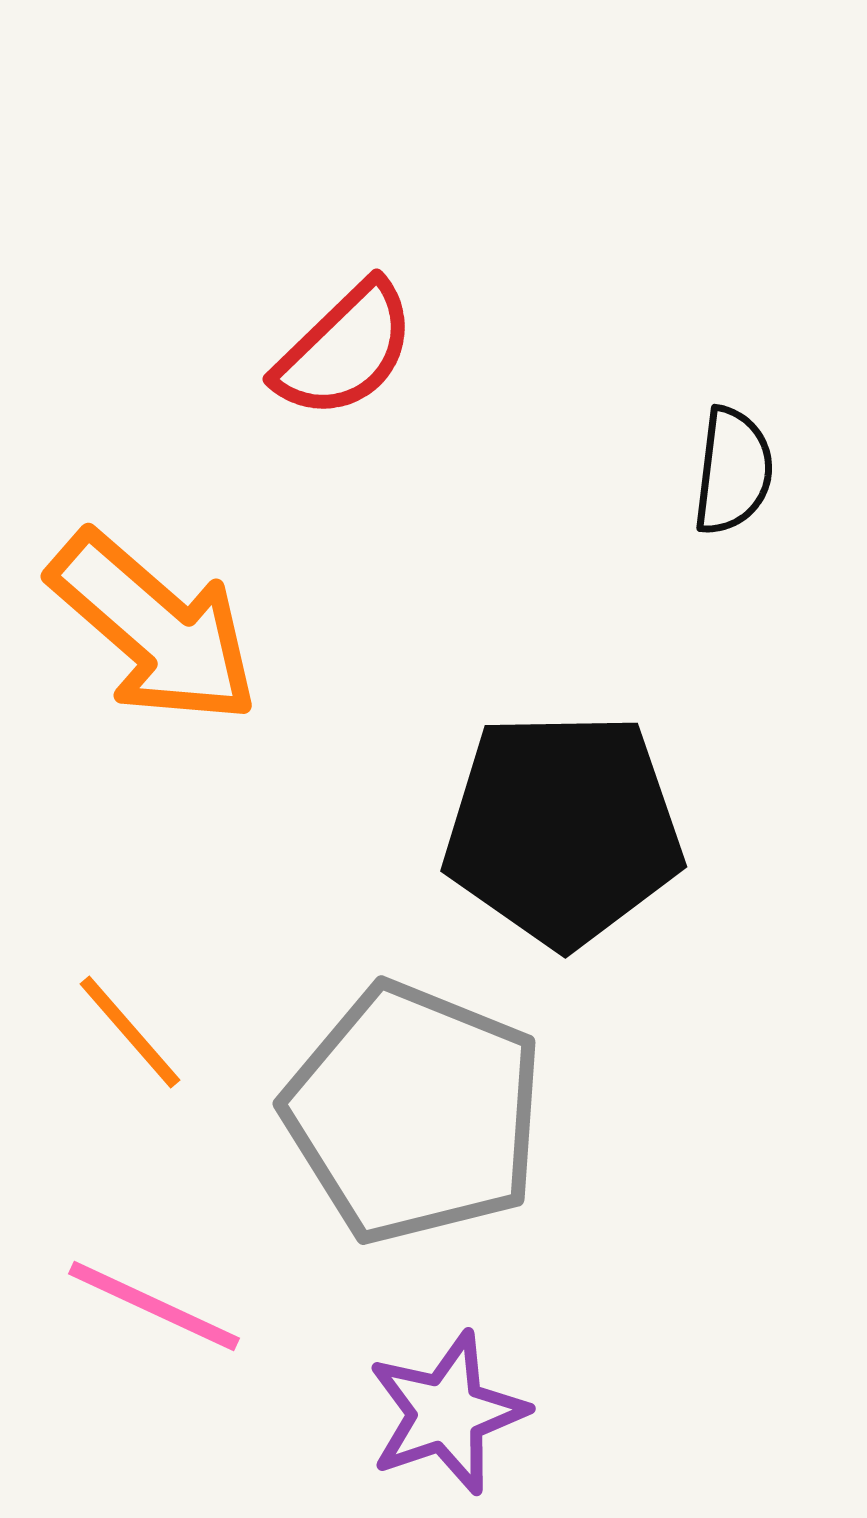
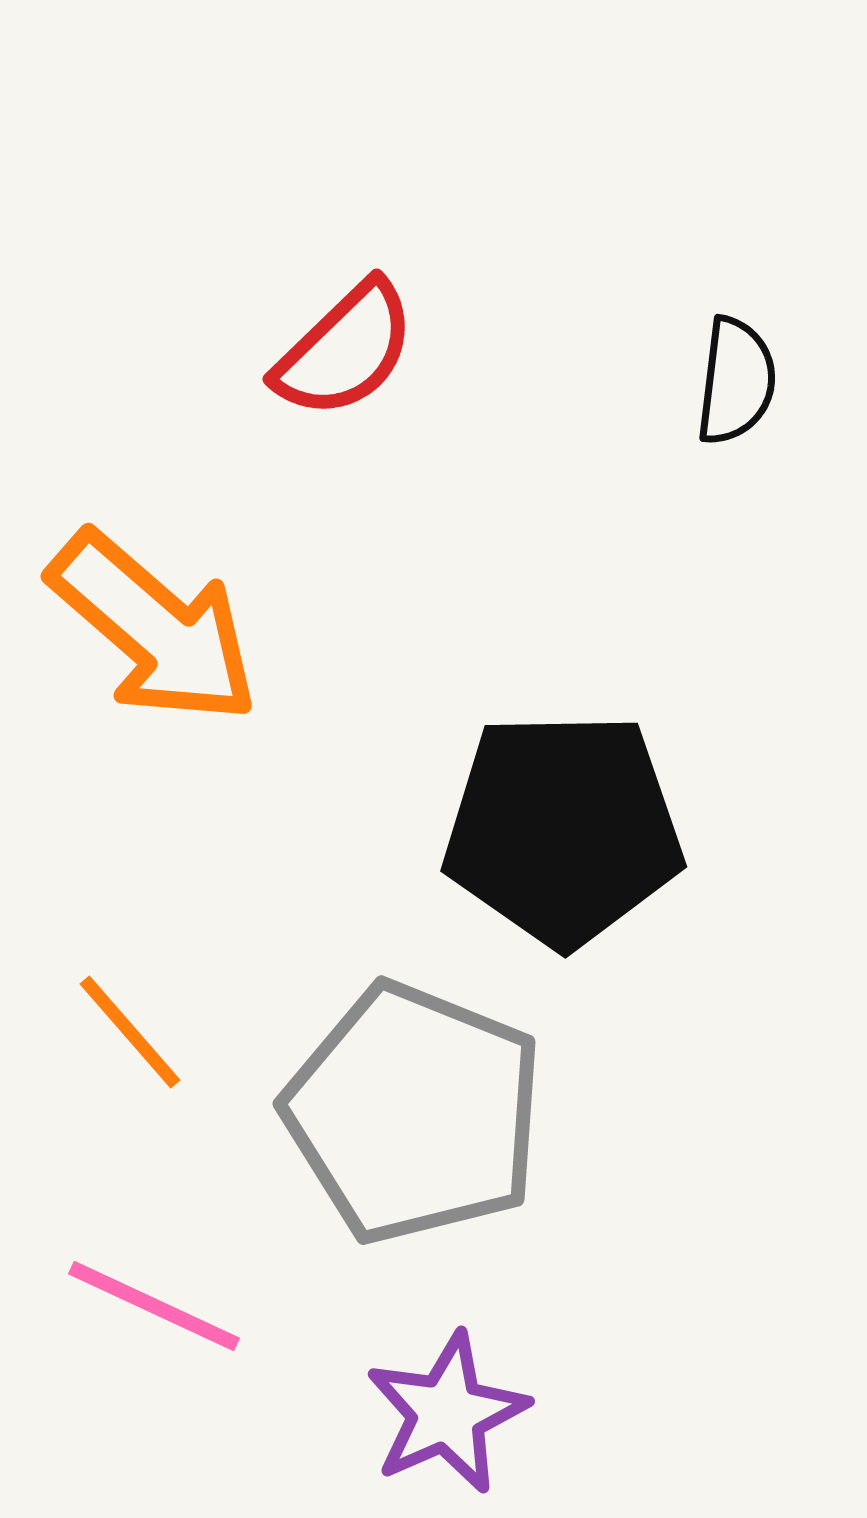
black semicircle: moved 3 px right, 90 px up
purple star: rotated 5 degrees counterclockwise
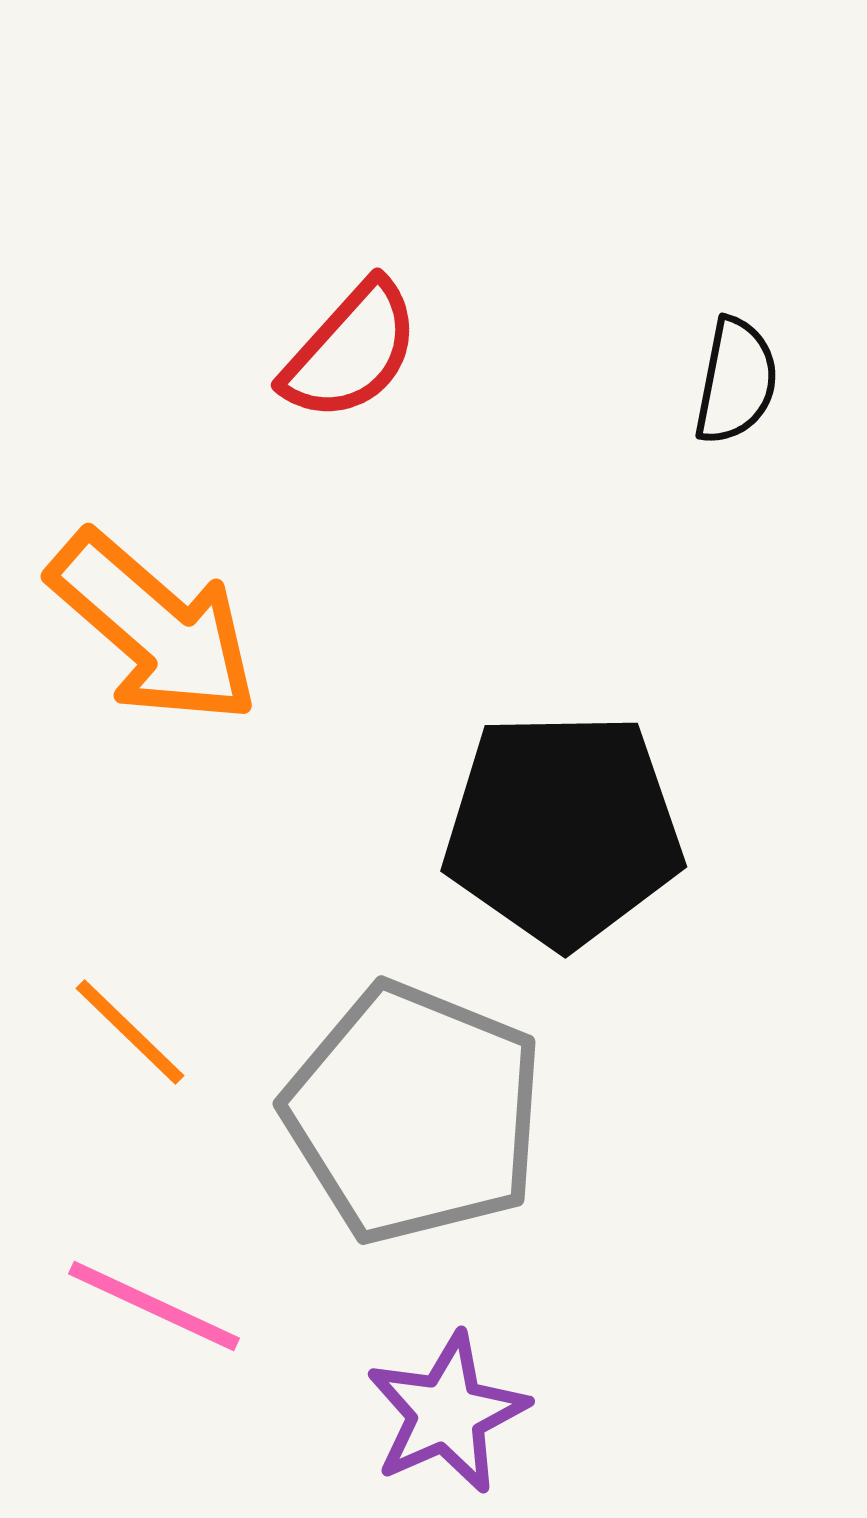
red semicircle: moved 6 px right, 1 px down; rotated 4 degrees counterclockwise
black semicircle: rotated 4 degrees clockwise
orange line: rotated 5 degrees counterclockwise
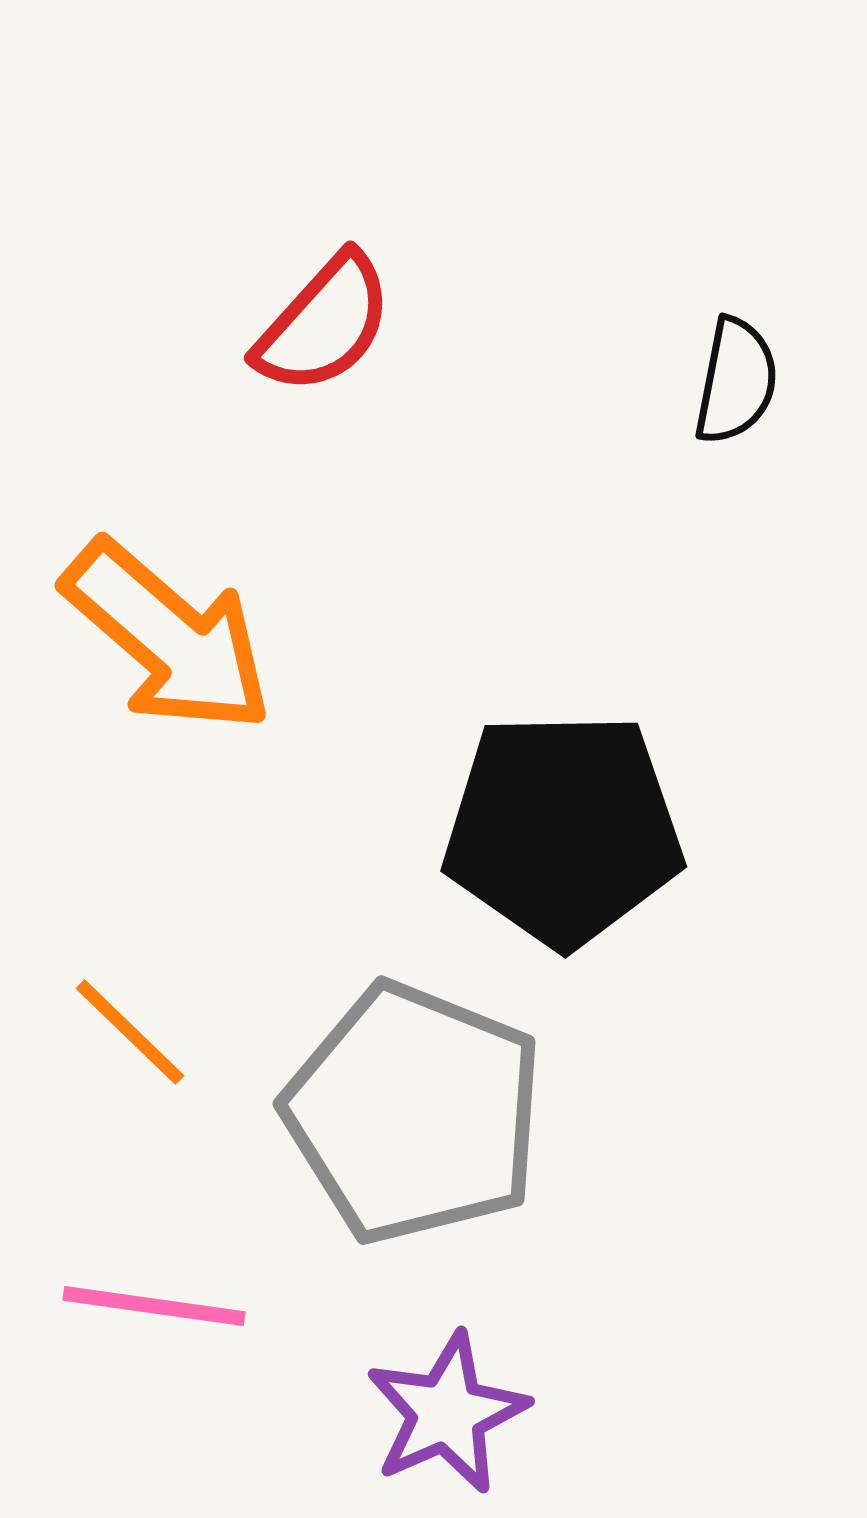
red semicircle: moved 27 px left, 27 px up
orange arrow: moved 14 px right, 9 px down
pink line: rotated 17 degrees counterclockwise
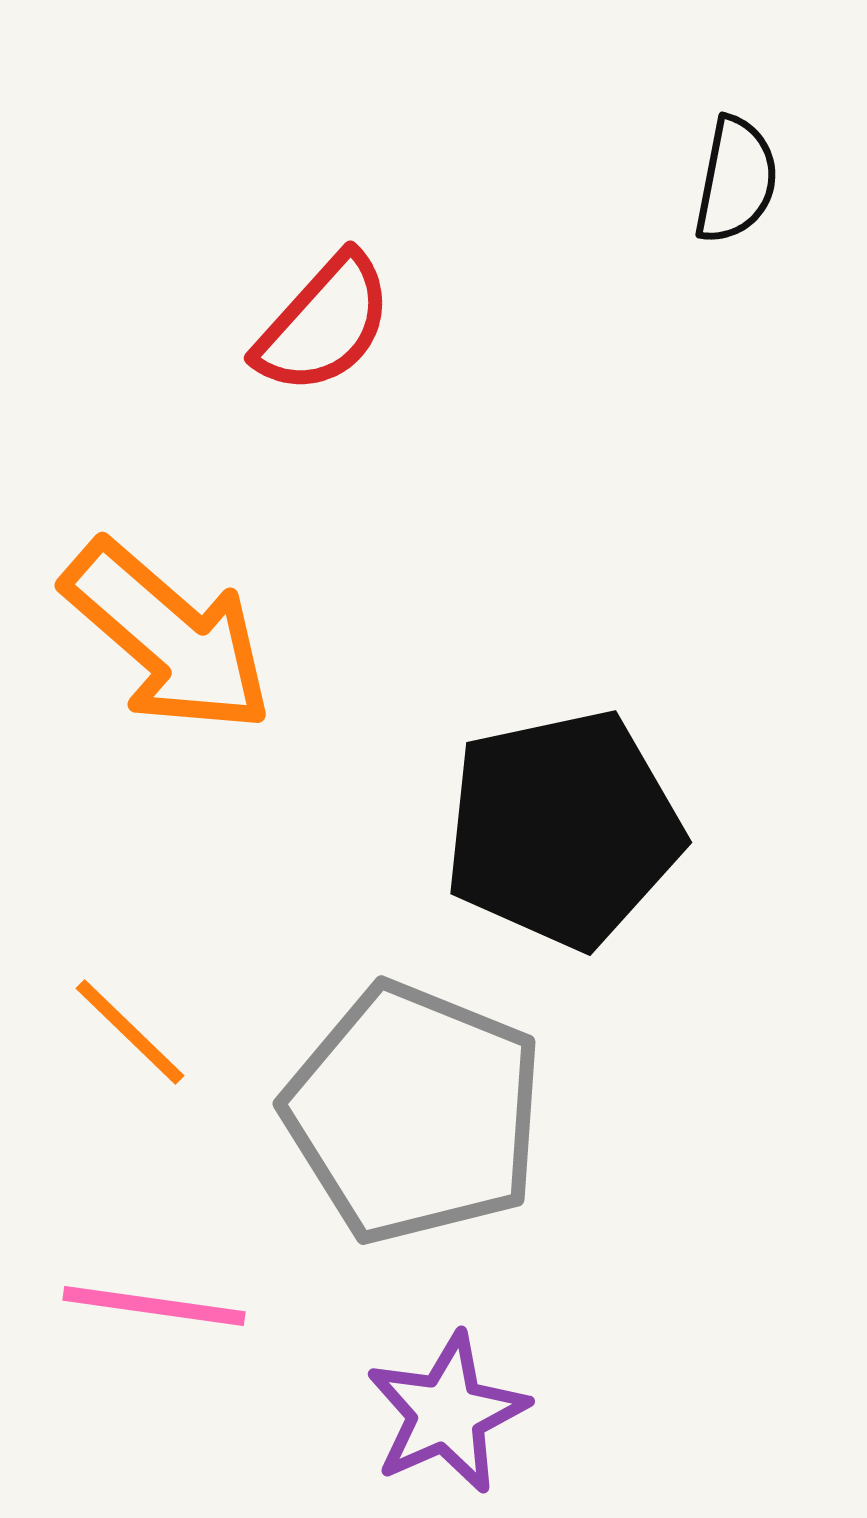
black semicircle: moved 201 px up
black pentagon: rotated 11 degrees counterclockwise
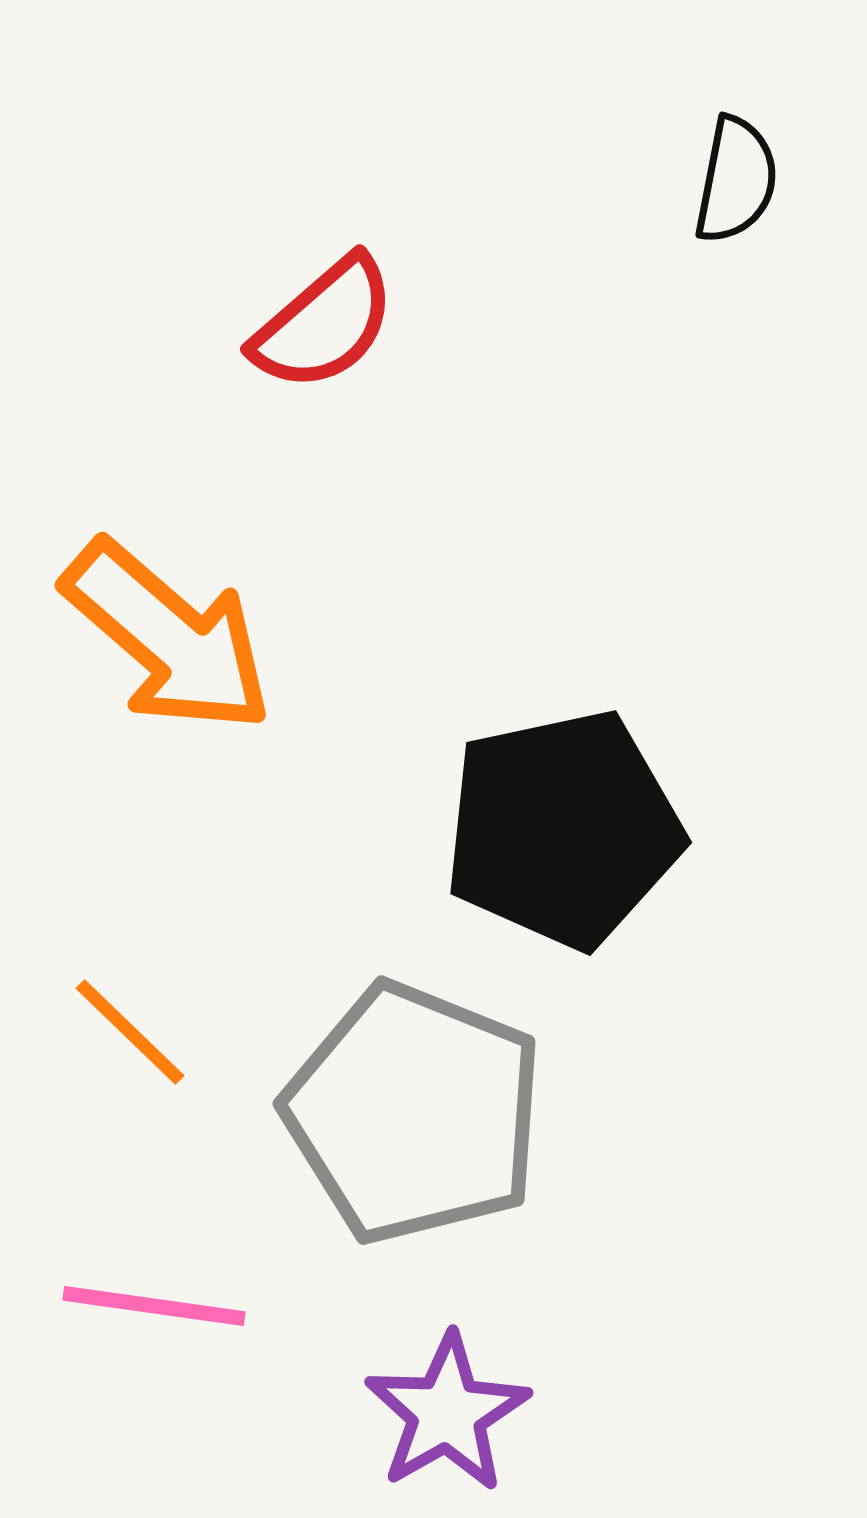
red semicircle: rotated 7 degrees clockwise
purple star: rotated 6 degrees counterclockwise
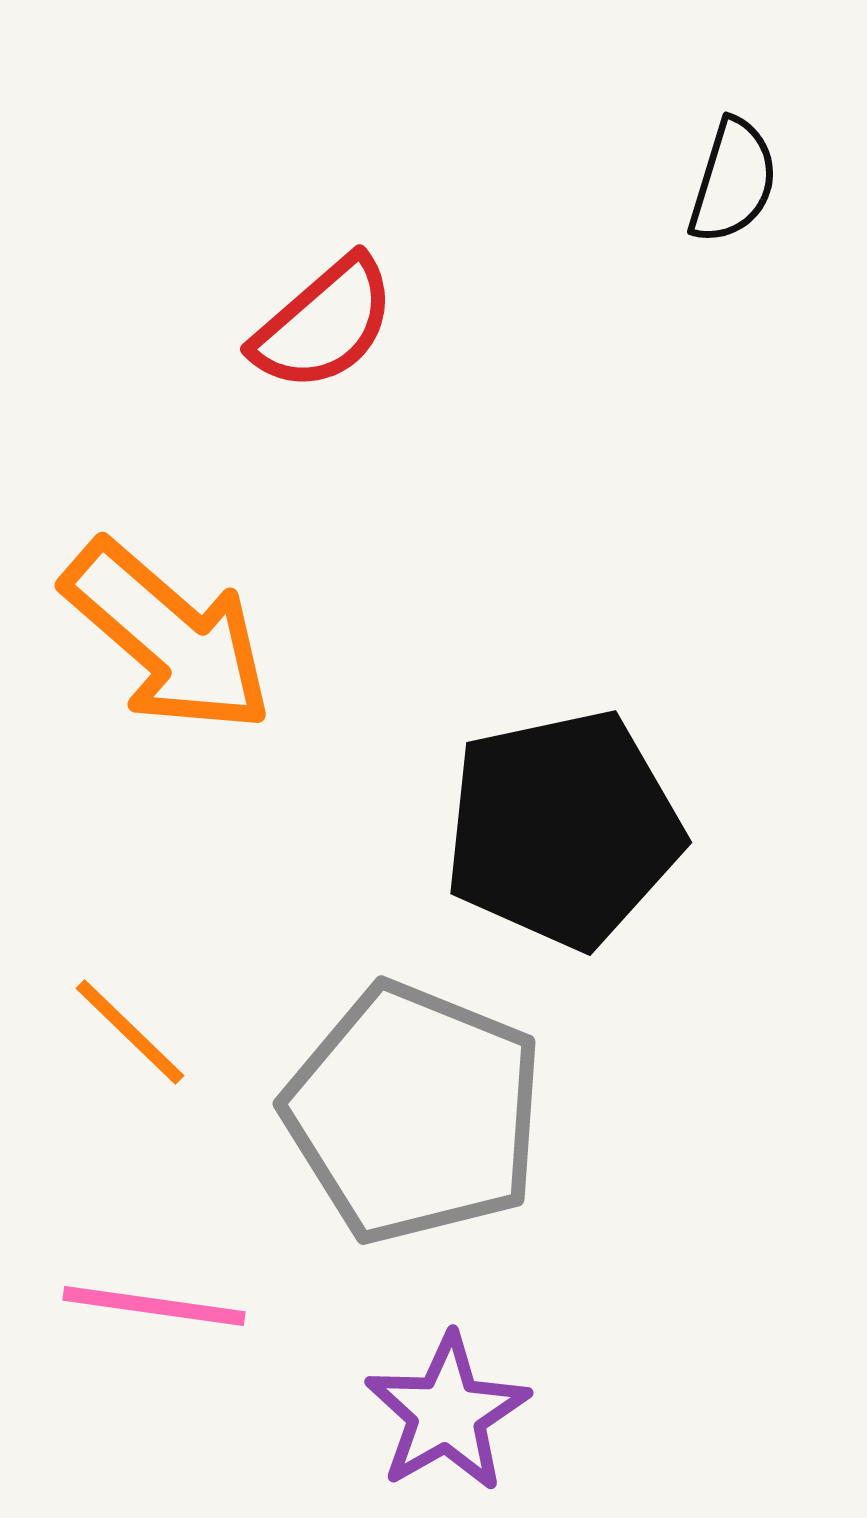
black semicircle: moved 3 px left, 1 px down; rotated 6 degrees clockwise
